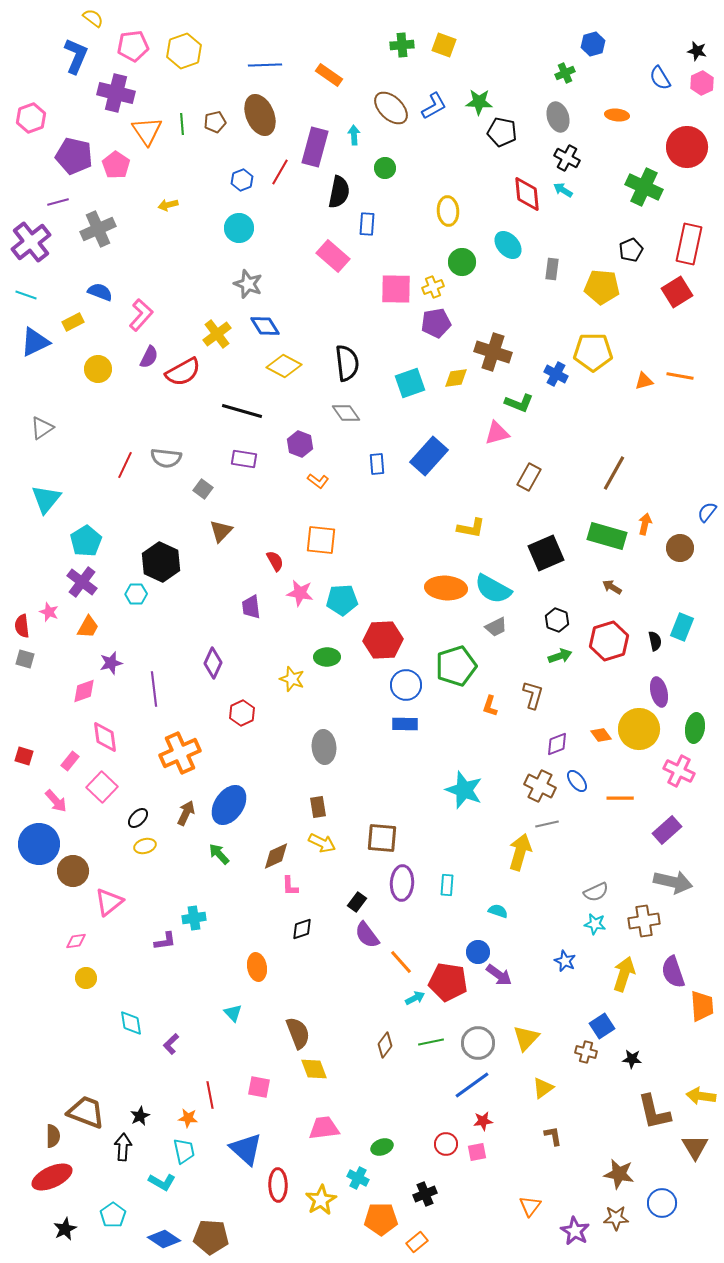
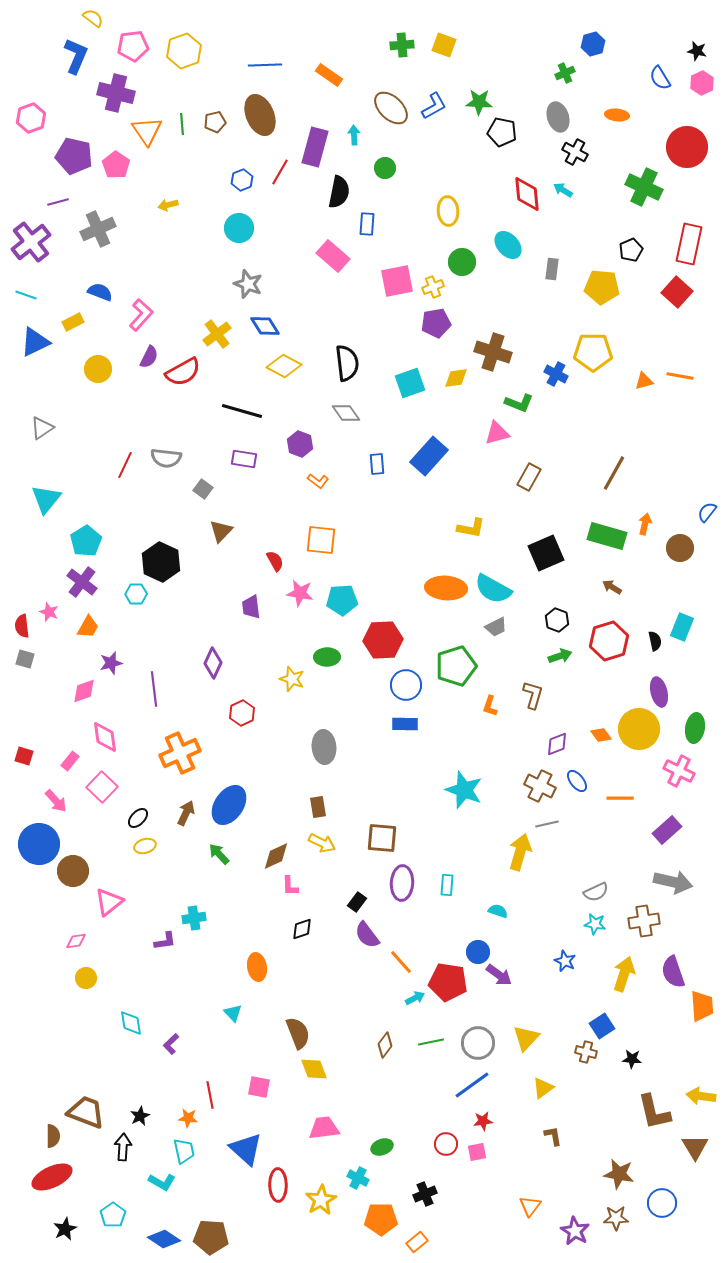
black cross at (567, 158): moved 8 px right, 6 px up
pink square at (396, 289): moved 1 px right, 8 px up; rotated 12 degrees counterclockwise
red square at (677, 292): rotated 16 degrees counterclockwise
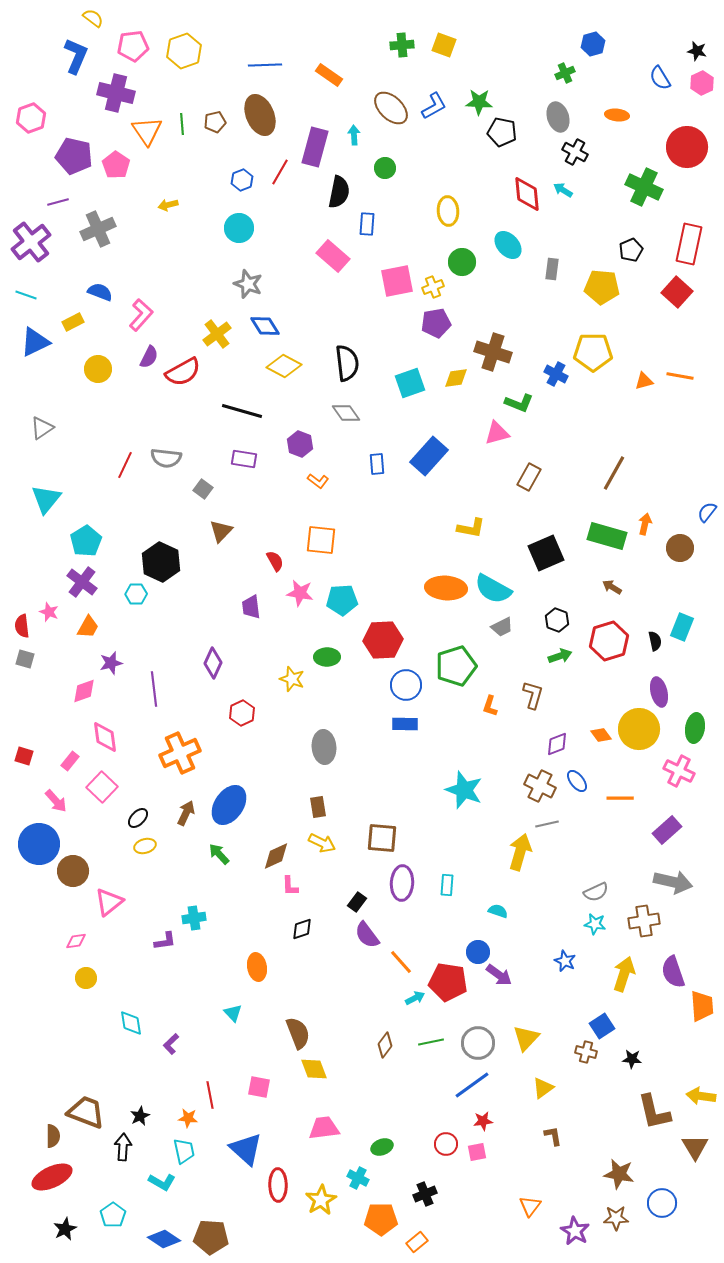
gray trapezoid at (496, 627): moved 6 px right
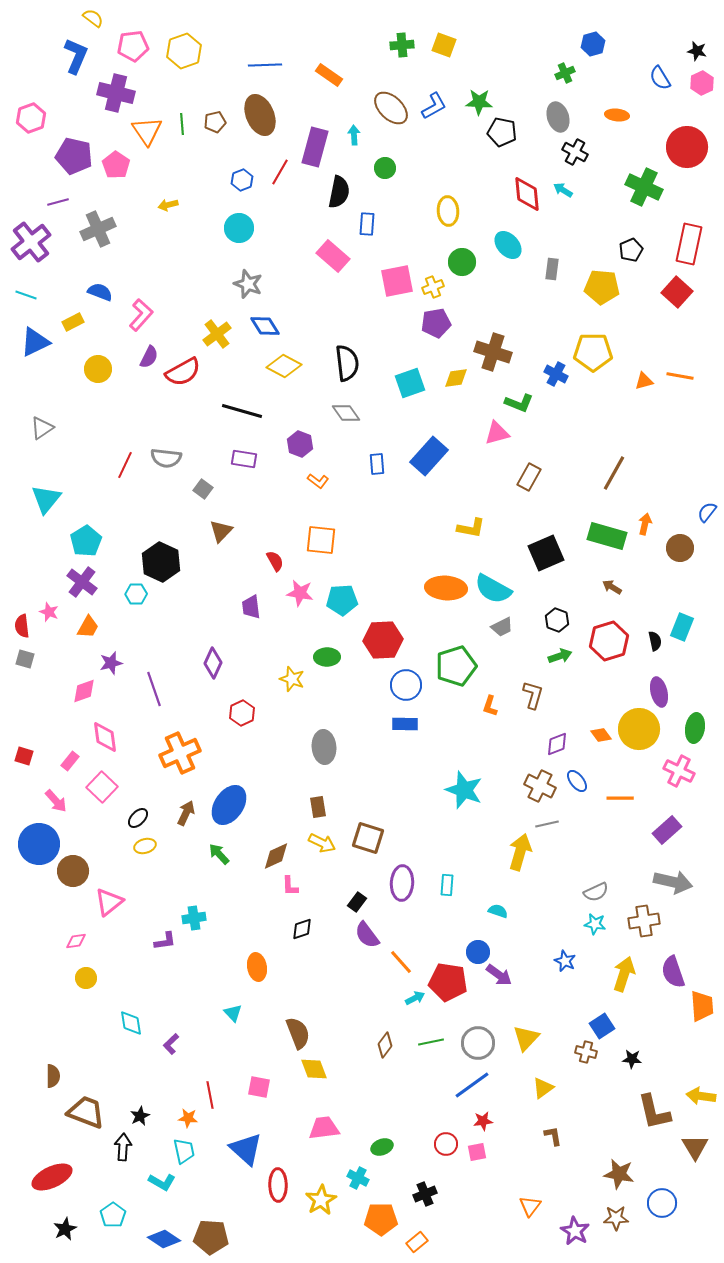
purple line at (154, 689): rotated 12 degrees counterclockwise
brown square at (382, 838): moved 14 px left; rotated 12 degrees clockwise
brown semicircle at (53, 1136): moved 60 px up
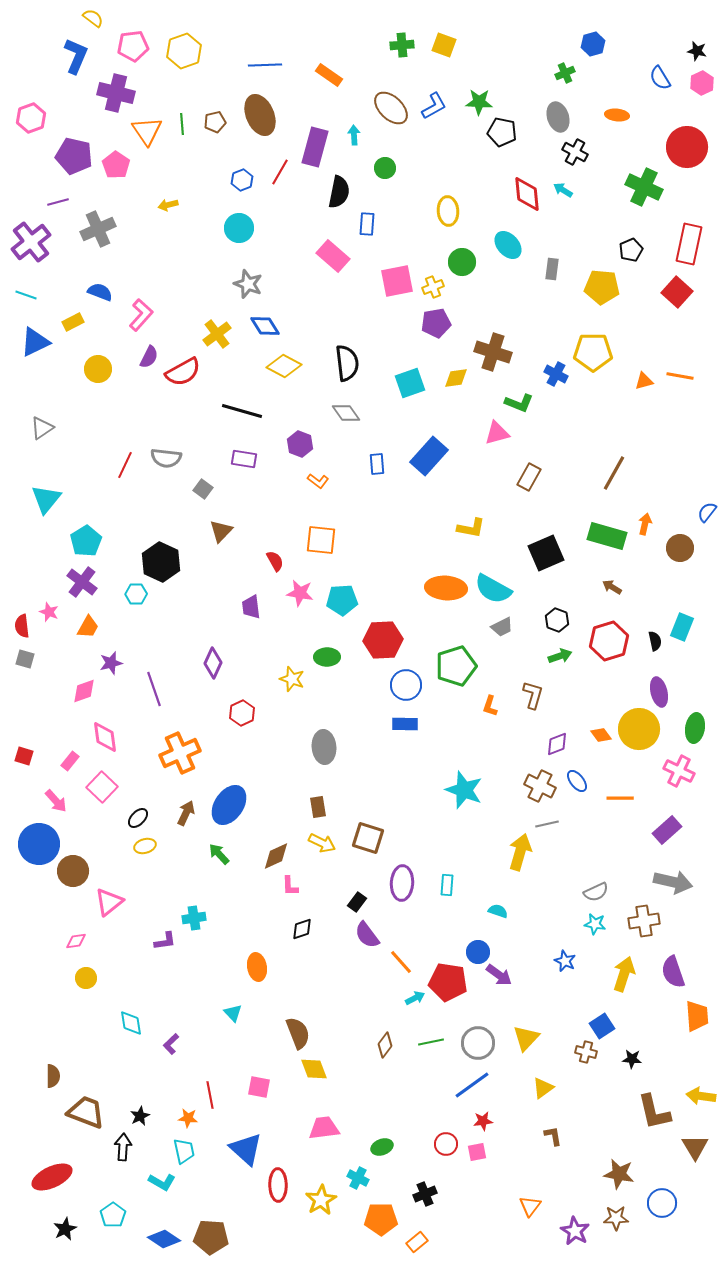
orange trapezoid at (702, 1006): moved 5 px left, 10 px down
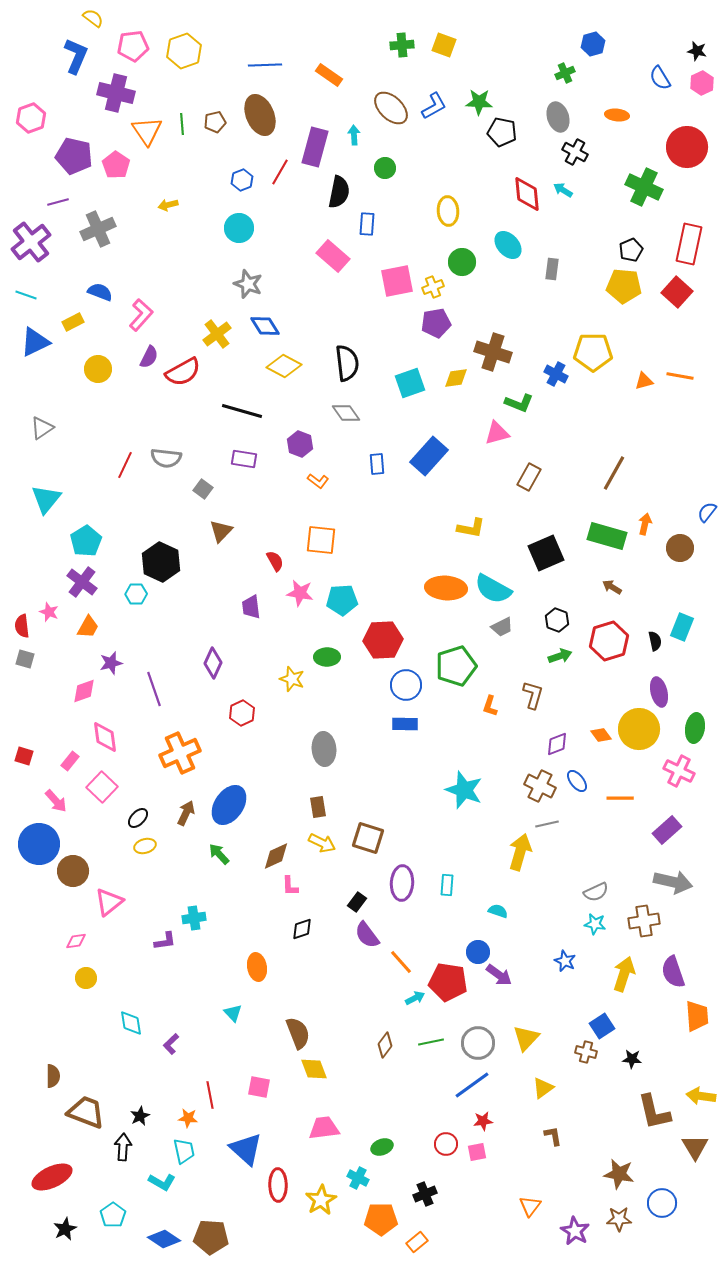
yellow pentagon at (602, 287): moved 22 px right, 1 px up
gray ellipse at (324, 747): moved 2 px down
brown star at (616, 1218): moved 3 px right, 1 px down
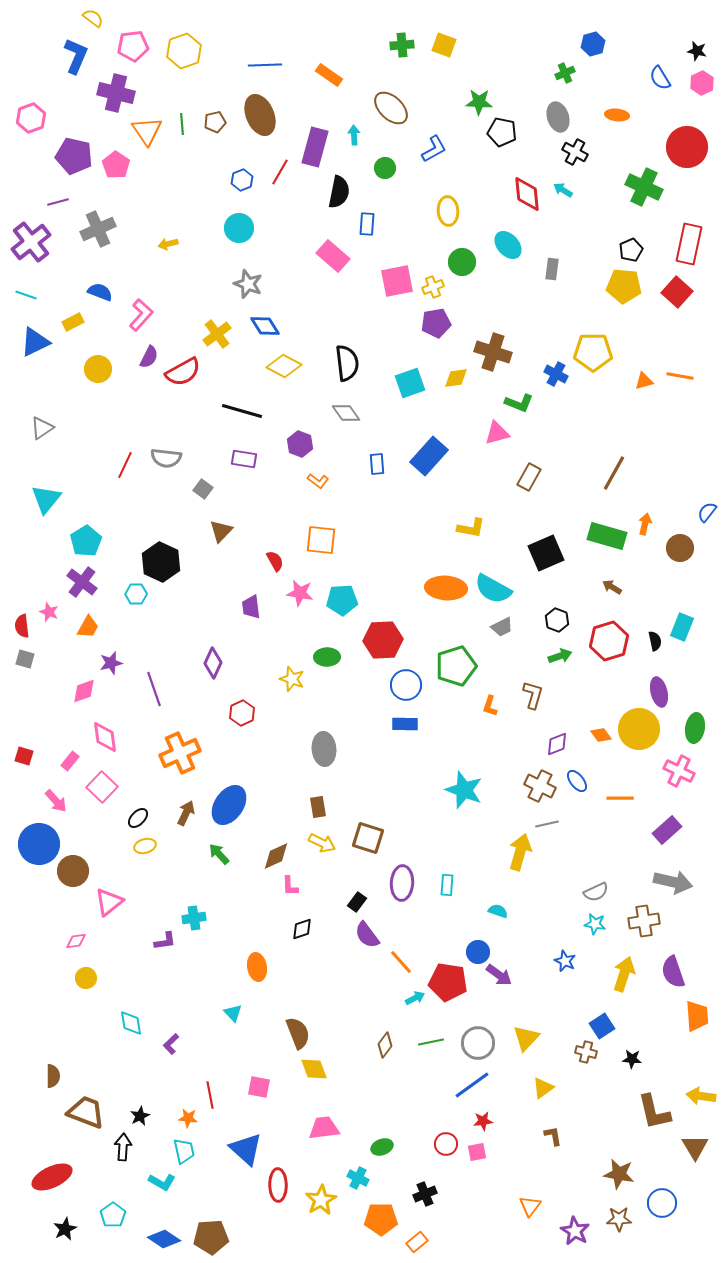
blue L-shape at (434, 106): moved 43 px down
yellow arrow at (168, 205): moved 39 px down
brown pentagon at (211, 1237): rotated 8 degrees counterclockwise
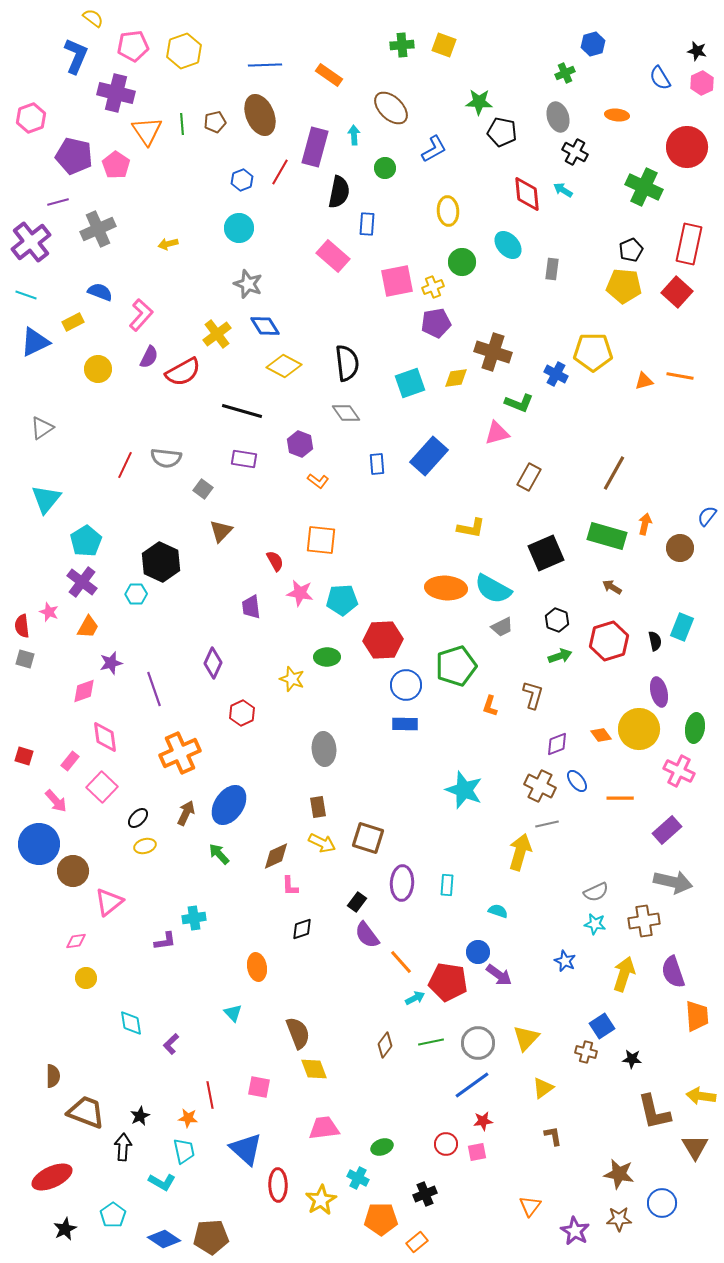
blue semicircle at (707, 512): moved 4 px down
